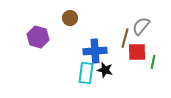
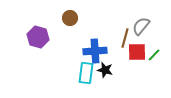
green line: moved 1 px right, 7 px up; rotated 32 degrees clockwise
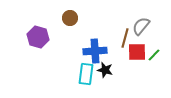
cyan rectangle: moved 1 px down
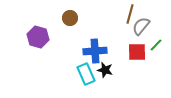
brown line: moved 5 px right, 24 px up
green line: moved 2 px right, 10 px up
cyan rectangle: rotated 30 degrees counterclockwise
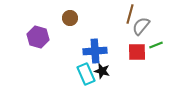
green line: rotated 24 degrees clockwise
black star: moved 3 px left, 1 px down
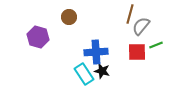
brown circle: moved 1 px left, 1 px up
blue cross: moved 1 px right, 1 px down
cyan rectangle: moved 2 px left; rotated 10 degrees counterclockwise
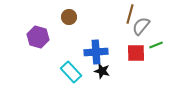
red square: moved 1 px left, 1 px down
cyan rectangle: moved 13 px left, 2 px up; rotated 10 degrees counterclockwise
